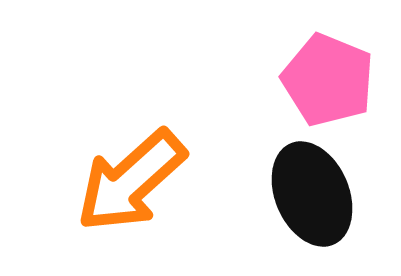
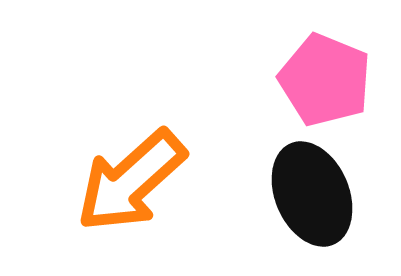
pink pentagon: moved 3 px left
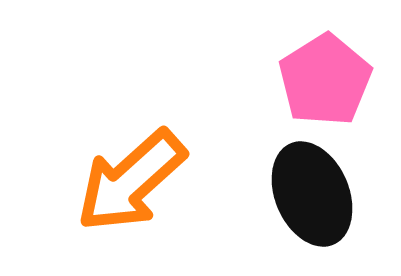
pink pentagon: rotated 18 degrees clockwise
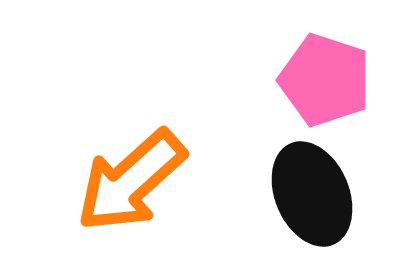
pink pentagon: rotated 22 degrees counterclockwise
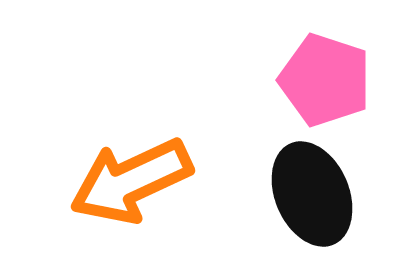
orange arrow: rotated 17 degrees clockwise
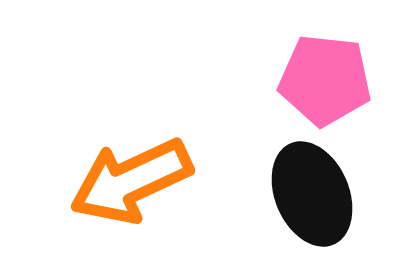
pink pentagon: rotated 12 degrees counterclockwise
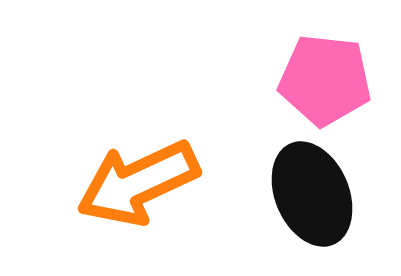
orange arrow: moved 7 px right, 2 px down
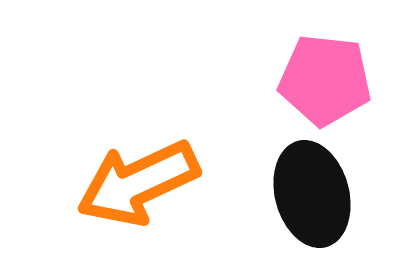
black ellipse: rotated 8 degrees clockwise
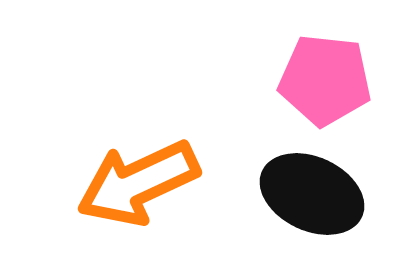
black ellipse: rotated 50 degrees counterclockwise
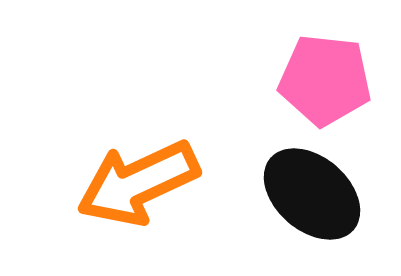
black ellipse: rotated 16 degrees clockwise
